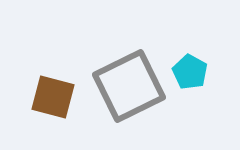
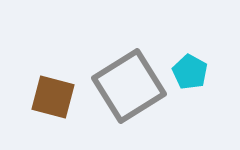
gray square: rotated 6 degrees counterclockwise
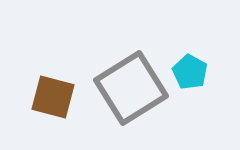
gray square: moved 2 px right, 2 px down
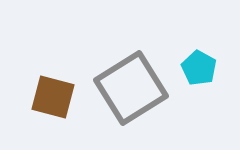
cyan pentagon: moved 9 px right, 4 px up
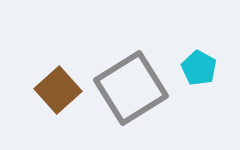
brown square: moved 5 px right, 7 px up; rotated 33 degrees clockwise
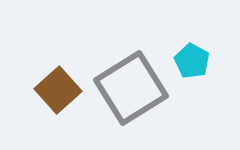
cyan pentagon: moved 7 px left, 7 px up
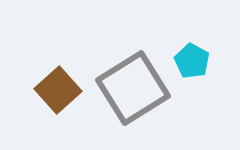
gray square: moved 2 px right
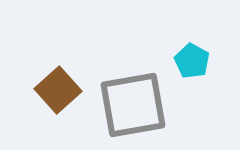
gray square: moved 17 px down; rotated 22 degrees clockwise
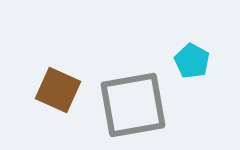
brown square: rotated 24 degrees counterclockwise
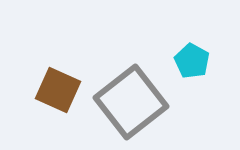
gray square: moved 2 px left, 3 px up; rotated 28 degrees counterclockwise
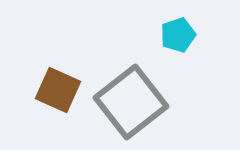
cyan pentagon: moved 14 px left, 26 px up; rotated 24 degrees clockwise
